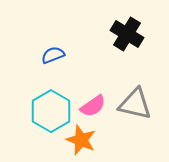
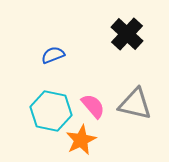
black cross: rotated 12 degrees clockwise
pink semicircle: rotated 96 degrees counterclockwise
cyan hexagon: rotated 18 degrees counterclockwise
orange star: rotated 24 degrees clockwise
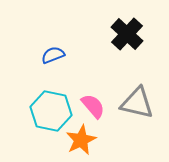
gray triangle: moved 2 px right, 1 px up
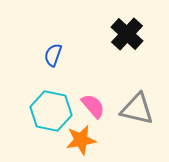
blue semicircle: rotated 50 degrees counterclockwise
gray triangle: moved 6 px down
orange star: rotated 16 degrees clockwise
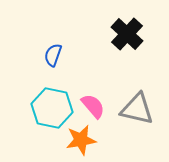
cyan hexagon: moved 1 px right, 3 px up
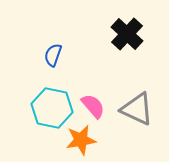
gray triangle: rotated 12 degrees clockwise
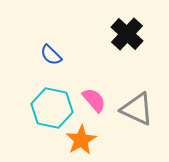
blue semicircle: moved 2 px left; rotated 65 degrees counterclockwise
pink semicircle: moved 1 px right, 6 px up
orange star: rotated 20 degrees counterclockwise
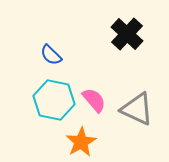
cyan hexagon: moved 2 px right, 8 px up
orange star: moved 2 px down
